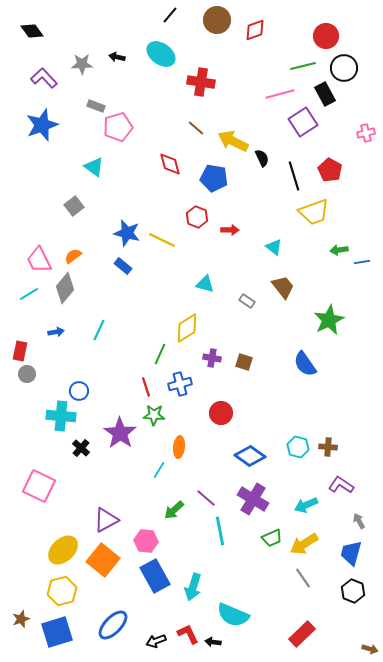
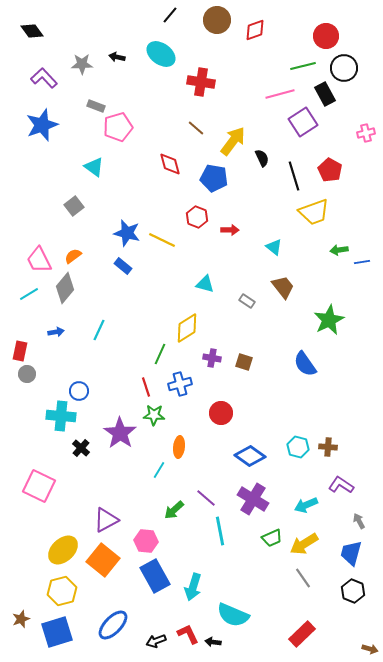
yellow arrow at (233, 141): rotated 100 degrees clockwise
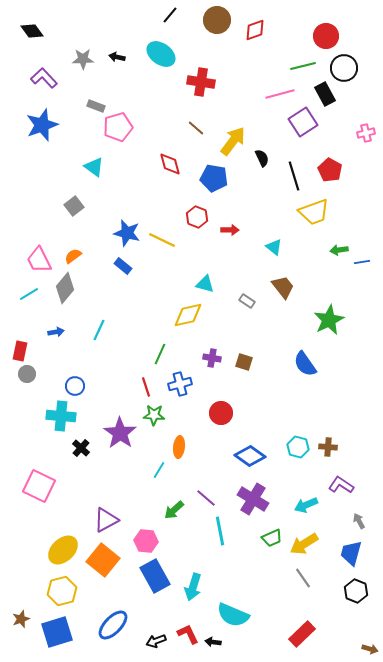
gray star at (82, 64): moved 1 px right, 5 px up
yellow diamond at (187, 328): moved 1 px right, 13 px up; rotated 20 degrees clockwise
blue circle at (79, 391): moved 4 px left, 5 px up
black hexagon at (353, 591): moved 3 px right
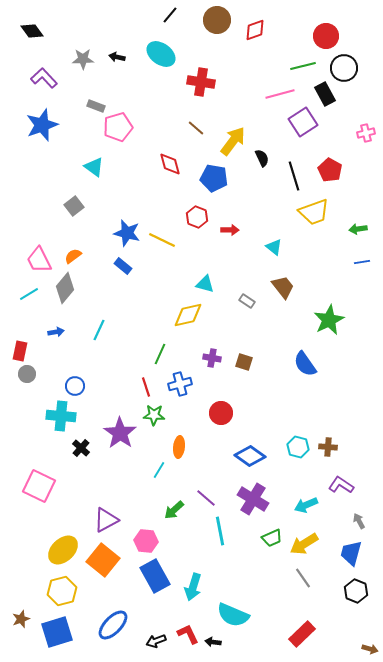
green arrow at (339, 250): moved 19 px right, 21 px up
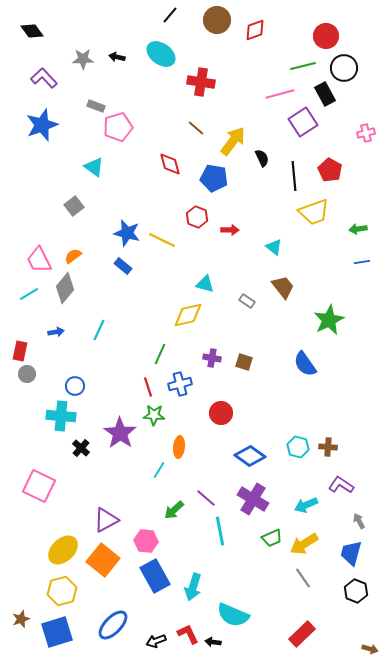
black line at (294, 176): rotated 12 degrees clockwise
red line at (146, 387): moved 2 px right
